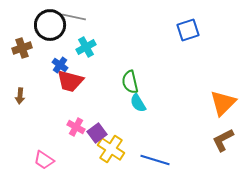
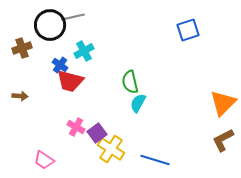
gray line: moved 1 px left; rotated 25 degrees counterclockwise
cyan cross: moved 2 px left, 4 px down
brown arrow: rotated 91 degrees counterclockwise
cyan semicircle: rotated 60 degrees clockwise
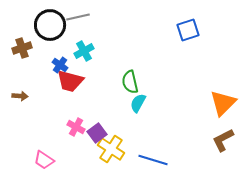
gray line: moved 5 px right
blue line: moved 2 px left
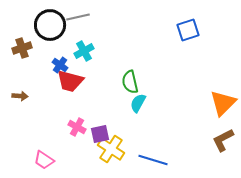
pink cross: moved 1 px right
purple square: moved 3 px right, 1 px down; rotated 24 degrees clockwise
